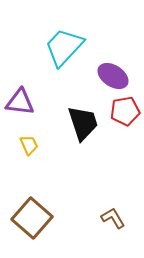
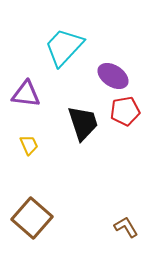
purple triangle: moved 6 px right, 8 px up
brown L-shape: moved 13 px right, 9 px down
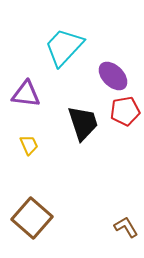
purple ellipse: rotated 12 degrees clockwise
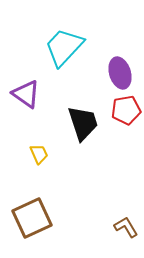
purple ellipse: moved 7 px right, 3 px up; rotated 28 degrees clockwise
purple triangle: rotated 28 degrees clockwise
red pentagon: moved 1 px right, 1 px up
yellow trapezoid: moved 10 px right, 9 px down
brown square: rotated 24 degrees clockwise
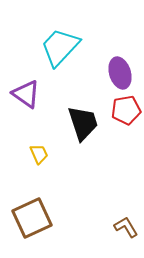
cyan trapezoid: moved 4 px left
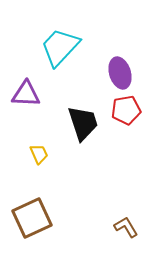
purple triangle: rotated 32 degrees counterclockwise
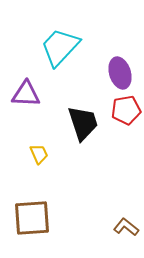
brown square: rotated 21 degrees clockwise
brown L-shape: rotated 20 degrees counterclockwise
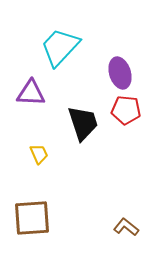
purple triangle: moved 5 px right, 1 px up
red pentagon: rotated 16 degrees clockwise
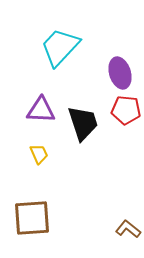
purple triangle: moved 10 px right, 17 px down
brown L-shape: moved 2 px right, 2 px down
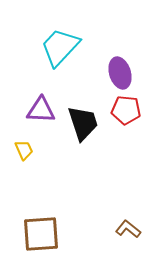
yellow trapezoid: moved 15 px left, 4 px up
brown square: moved 9 px right, 16 px down
